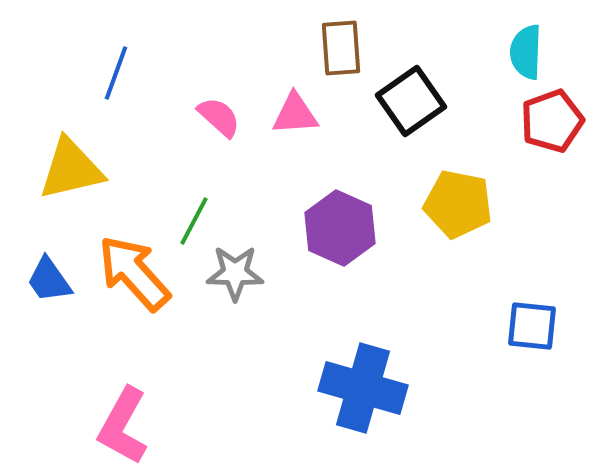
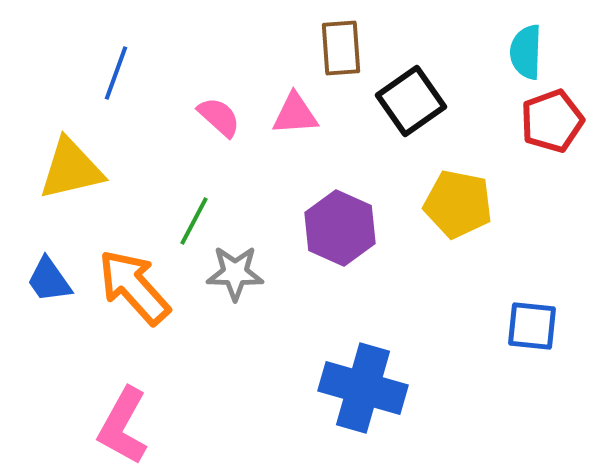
orange arrow: moved 14 px down
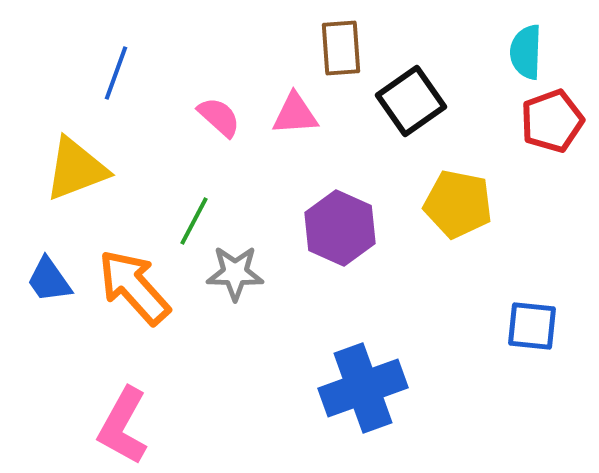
yellow triangle: moved 5 px right; rotated 8 degrees counterclockwise
blue cross: rotated 36 degrees counterclockwise
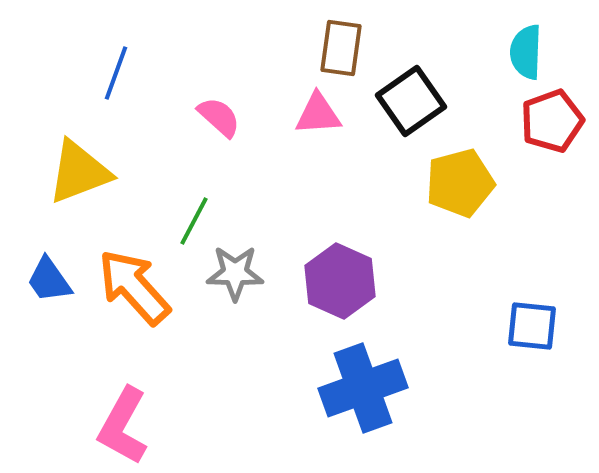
brown rectangle: rotated 12 degrees clockwise
pink triangle: moved 23 px right
yellow triangle: moved 3 px right, 3 px down
yellow pentagon: moved 2 px right, 21 px up; rotated 26 degrees counterclockwise
purple hexagon: moved 53 px down
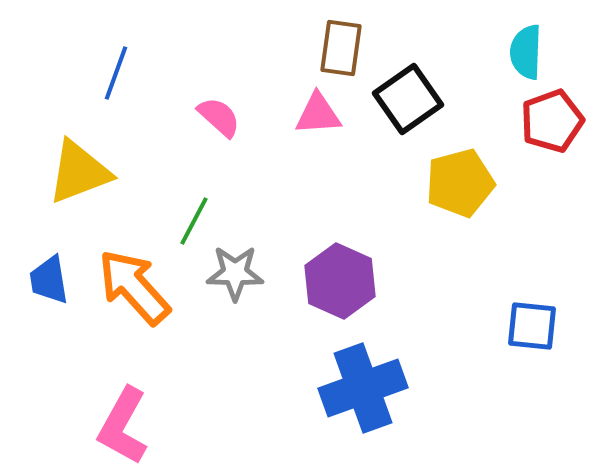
black square: moved 3 px left, 2 px up
blue trapezoid: rotated 26 degrees clockwise
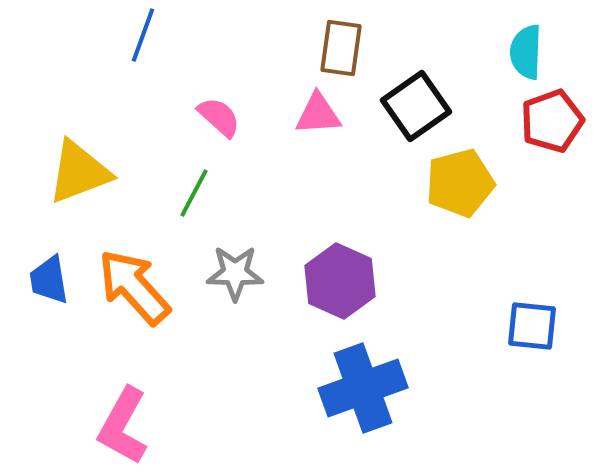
blue line: moved 27 px right, 38 px up
black square: moved 8 px right, 7 px down
green line: moved 28 px up
